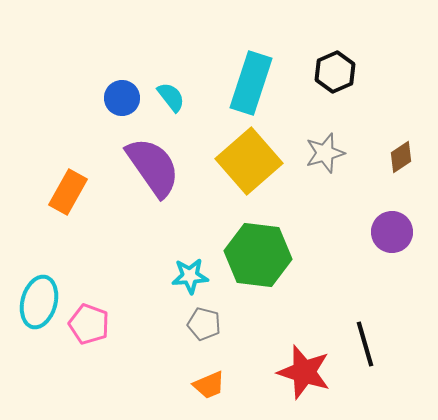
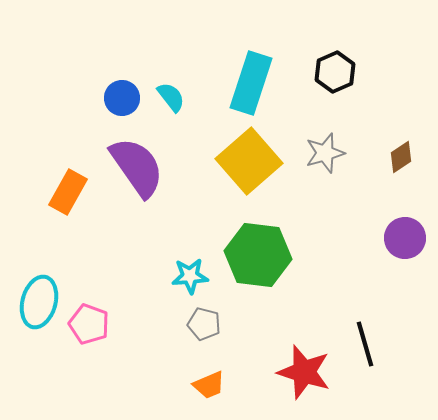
purple semicircle: moved 16 px left
purple circle: moved 13 px right, 6 px down
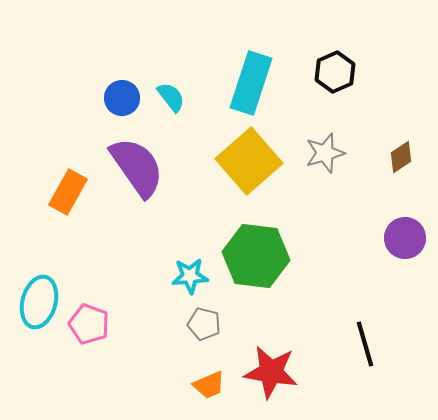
green hexagon: moved 2 px left, 1 px down
red star: moved 33 px left; rotated 8 degrees counterclockwise
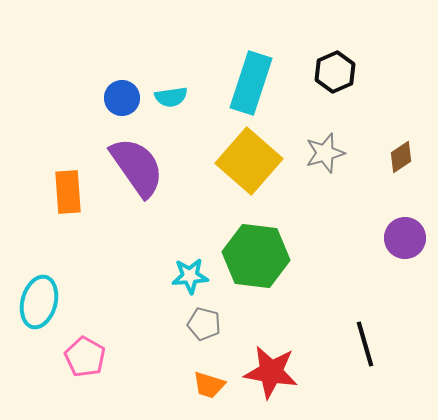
cyan semicircle: rotated 120 degrees clockwise
yellow square: rotated 8 degrees counterclockwise
orange rectangle: rotated 33 degrees counterclockwise
pink pentagon: moved 4 px left, 33 px down; rotated 9 degrees clockwise
orange trapezoid: rotated 40 degrees clockwise
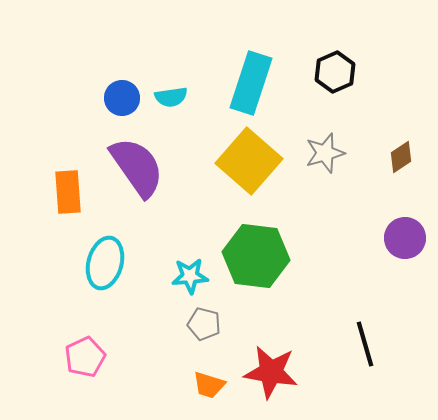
cyan ellipse: moved 66 px right, 39 px up
pink pentagon: rotated 18 degrees clockwise
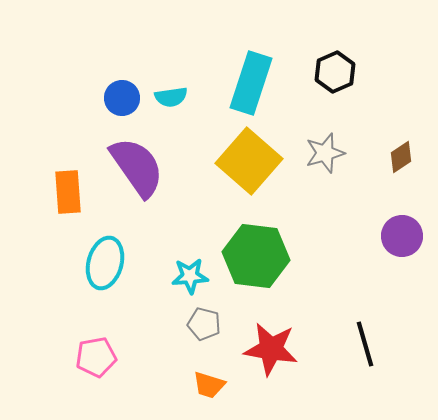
purple circle: moved 3 px left, 2 px up
pink pentagon: moved 11 px right; rotated 15 degrees clockwise
red star: moved 23 px up
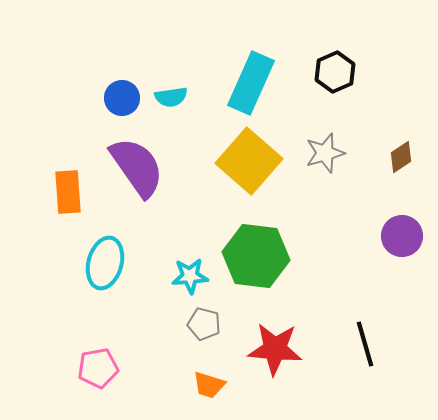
cyan rectangle: rotated 6 degrees clockwise
red star: moved 4 px right; rotated 4 degrees counterclockwise
pink pentagon: moved 2 px right, 11 px down
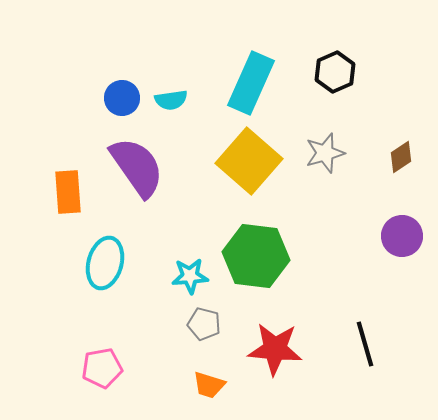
cyan semicircle: moved 3 px down
pink pentagon: moved 4 px right
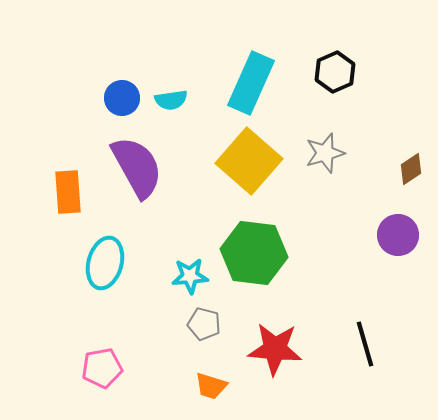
brown diamond: moved 10 px right, 12 px down
purple semicircle: rotated 6 degrees clockwise
purple circle: moved 4 px left, 1 px up
green hexagon: moved 2 px left, 3 px up
orange trapezoid: moved 2 px right, 1 px down
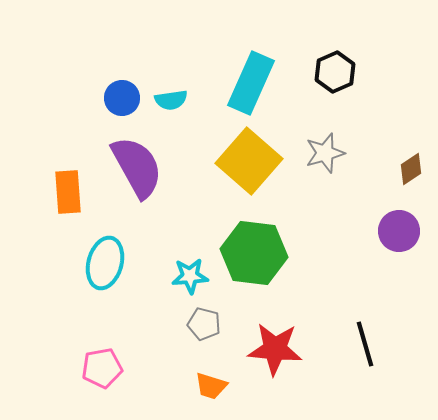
purple circle: moved 1 px right, 4 px up
